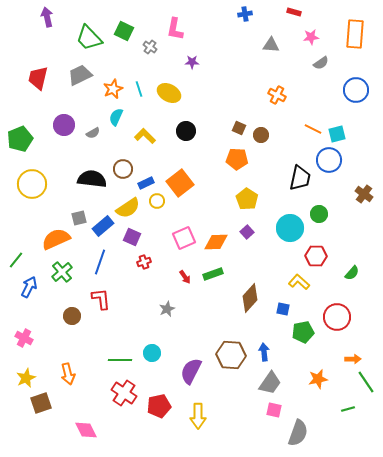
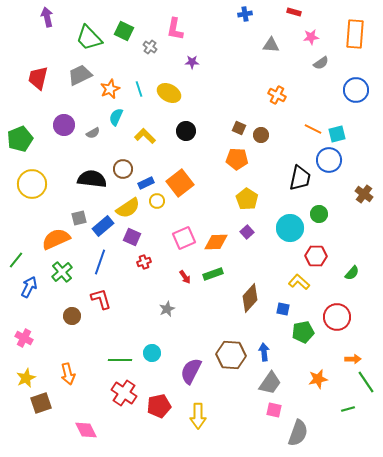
orange star at (113, 89): moved 3 px left
red L-shape at (101, 299): rotated 10 degrees counterclockwise
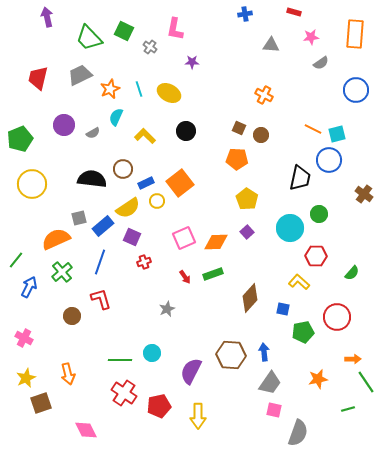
orange cross at (277, 95): moved 13 px left
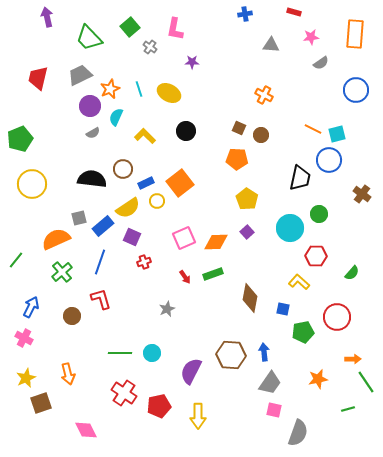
green square at (124, 31): moved 6 px right, 4 px up; rotated 24 degrees clockwise
purple circle at (64, 125): moved 26 px right, 19 px up
brown cross at (364, 194): moved 2 px left
blue arrow at (29, 287): moved 2 px right, 20 px down
brown diamond at (250, 298): rotated 32 degrees counterclockwise
green line at (120, 360): moved 7 px up
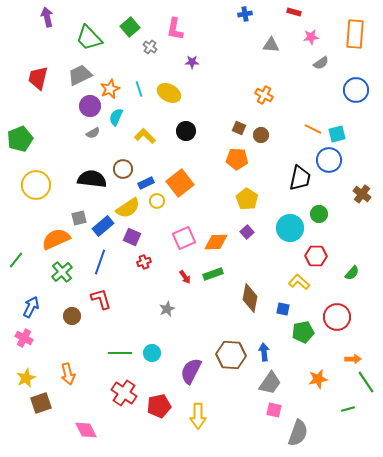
yellow circle at (32, 184): moved 4 px right, 1 px down
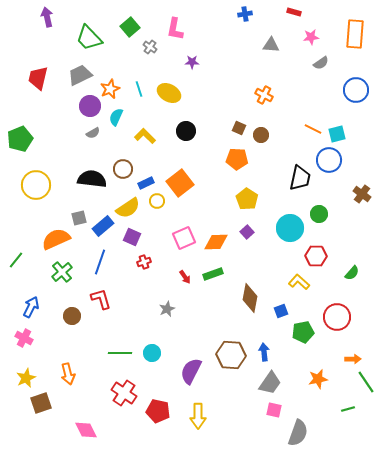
blue square at (283, 309): moved 2 px left, 2 px down; rotated 32 degrees counterclockwise
red pentagon at (159, 406): moved 1 px left, 5 px down; rotated 25 degrees clockwise
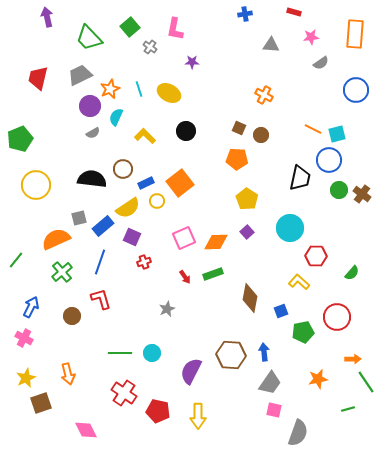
green circle at (319, 214): moved 20 px right, 24 px up
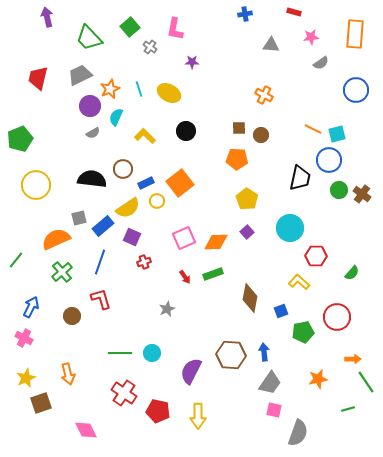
brown square at (239, 128): rotated 24 degrees counterclockwise
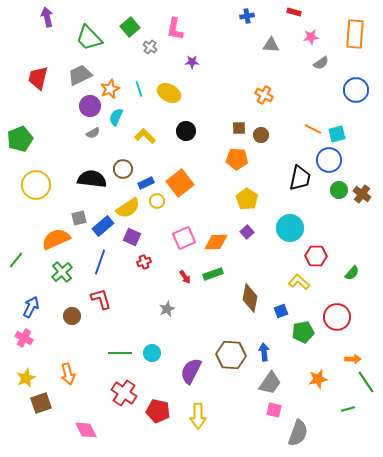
blue cross at (245, 14): moved 2 px right, 2 px down
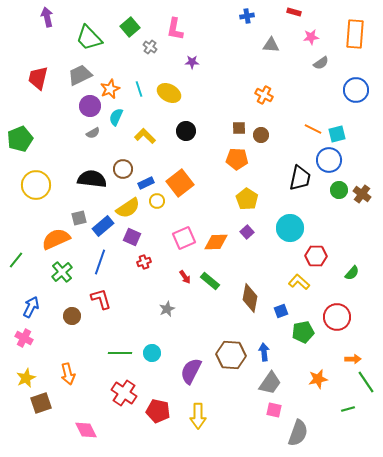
green rectangle at (213, 274): moved 3 px left, 7 px down; rotated 60 degrees clockwise
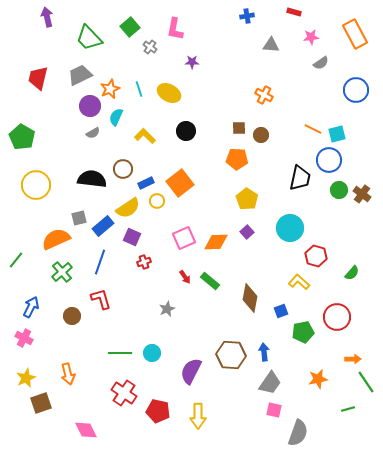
orange rectangle at (355, 34): rotated 32 degrees counterclockwise
green pentagon at (20, 139): moved 2 px right, 2 px up; rotated 20 degrees counterclockwise
red hexagon at (316, 256): rotated 15 degrees clockwise
